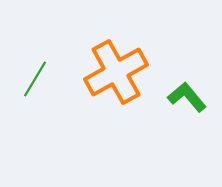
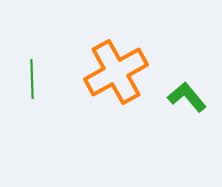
green line: moved 3 px left; rotated 33 degrees counterclockwise
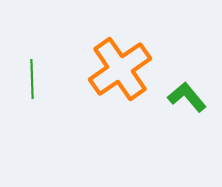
orange cross: moved 4 px right, 3 px up; rotated 6 degrees counterclockwise
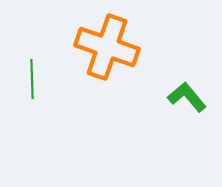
orange cross: moved 13 px left, 22 px up; rotated 36 degrees counterclockwise
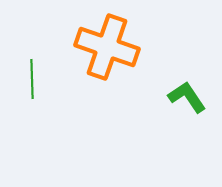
green L-shape: rotated 6 degrees clockwise
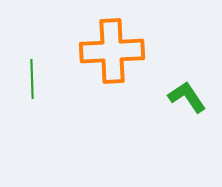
orange cross: moved 5 px right, 4 px down; rotated 22 degrees counterclockwise
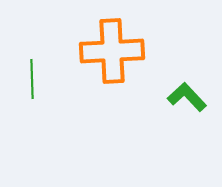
green L-shape: rotated 9 degrees counterclockwise
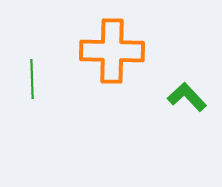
orange cross: rotated 4 degrees clockwise
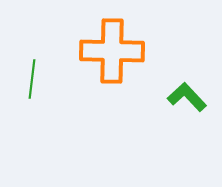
green line: rotated 9 degrees clockwise
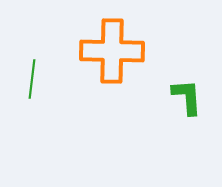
green L-shape: rotated 39 degrees clockwise
